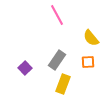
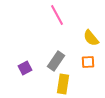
gray rectangle: moved 1 px left, 1 px down
purple square: rotated 16 degrees clockwise
yellow rectangle: rotated 12 degrees counterclockwise
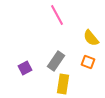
orange square: rotated 24 degrees clockwise
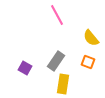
purple square: rotated 32 degrees counterclockwise
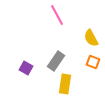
yellow semicircle: rotated 12 degrees clockwise
orange square: moved 5 px right
purple square: moved 1 px right
yellow rectangle: moved 2 px right
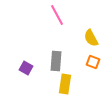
gray rectangle: rotated 30 degrees counterclockwise
